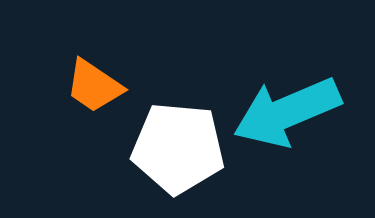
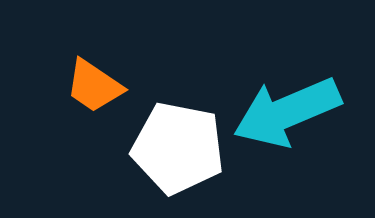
white pentagon: rotated 6 degrees clockwise
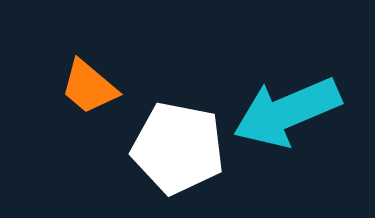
orange trapezoid: moved 5 px left, 1 px down; rotated 6 degrees clockwise
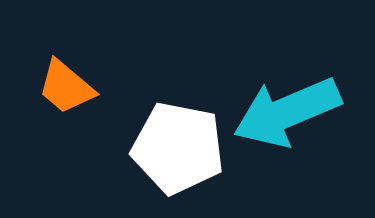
orange trapezoid: moved 23 px left
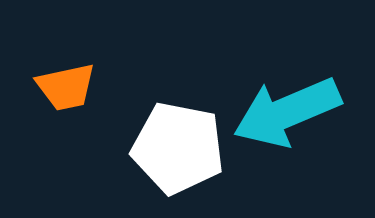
orange trapezoid: rotated 52 degrees counterclockwise
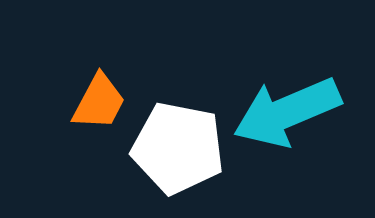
orange trapezoid: moved 33 px right, 15 px down; rotated 50 degrees counterclockwise
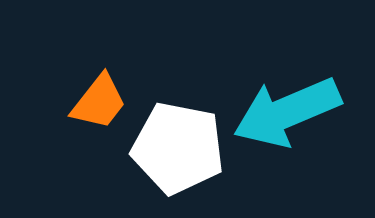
orange trapezoid: rotated 10 degrees clockwise
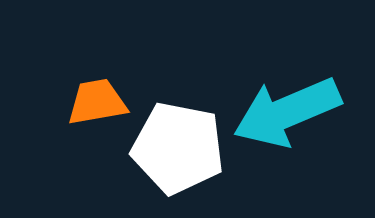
orange trapezoid: moved 2 px left; rotated 138 degrees counterclockwise
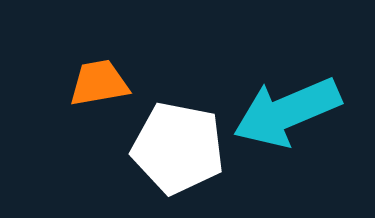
orange trapezoid: moved 2 px right, 19 px up
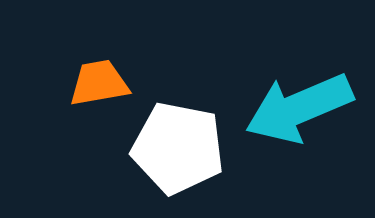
cyan arrow: moved 12 px right, 4 px up
